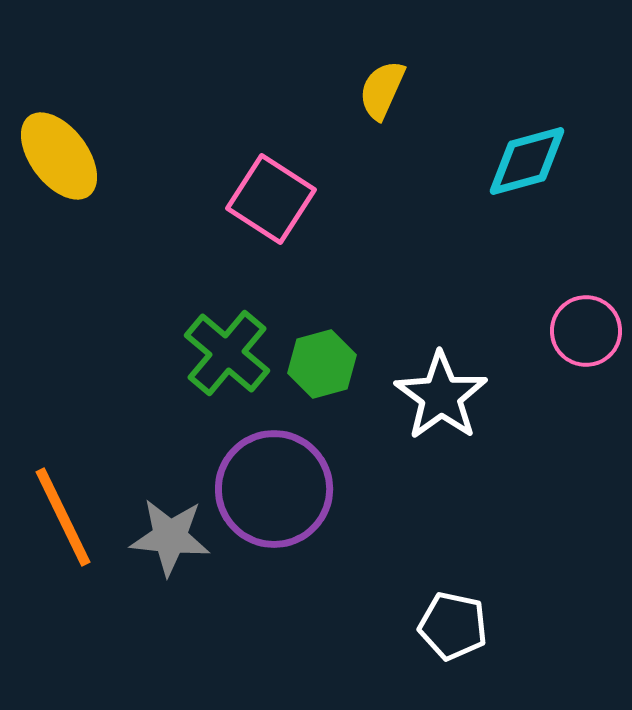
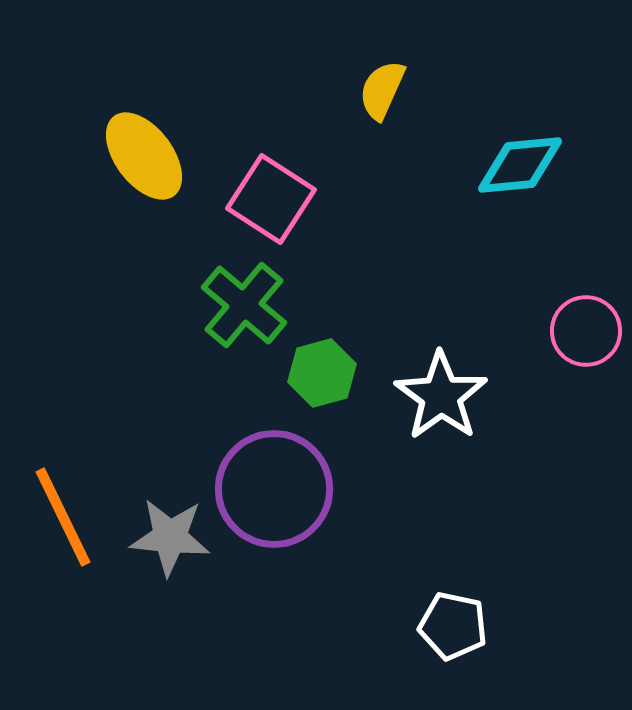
yellow ellipse: moved 85 px right
cyan diamond: moved 7 px left, 4 px down; rotated 10 degrees clockwise
green cross: moved 17 px right, 48 px up
green hexagon: moved 9 px down
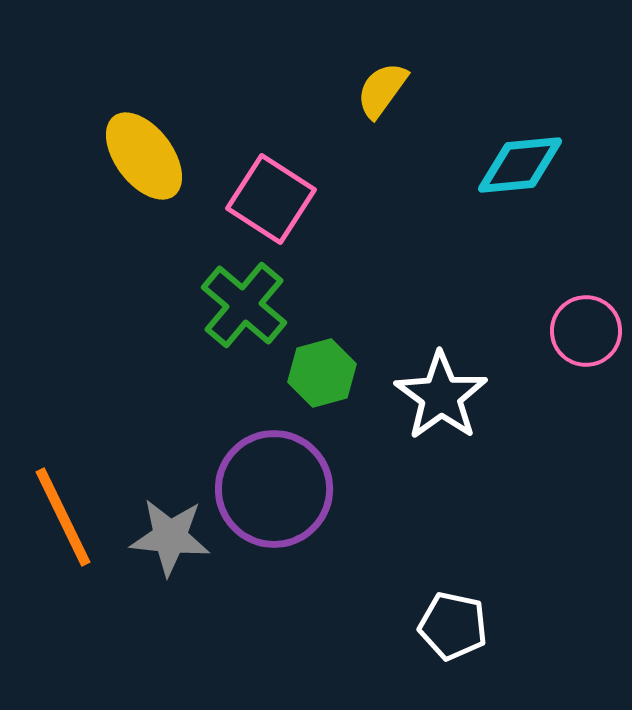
yellow semicircle: rotated 12 degrees clockwise
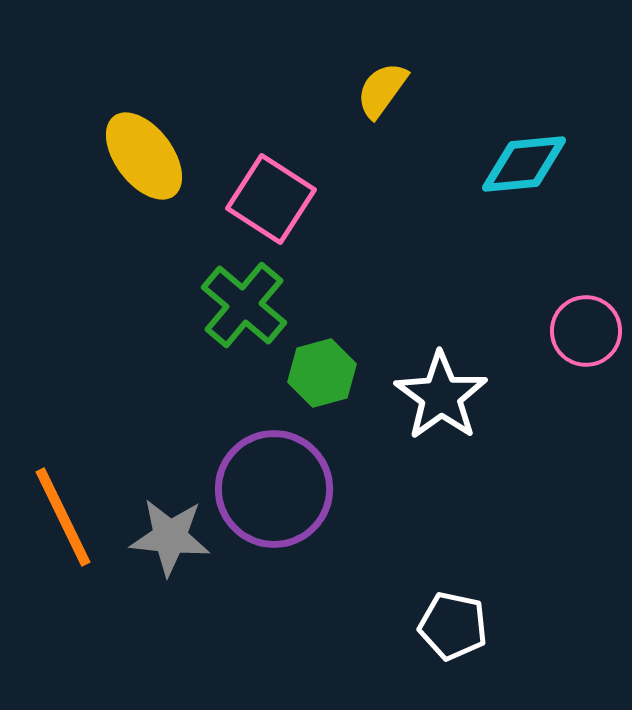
cyan diamond: moved 4 px right, 1 px up
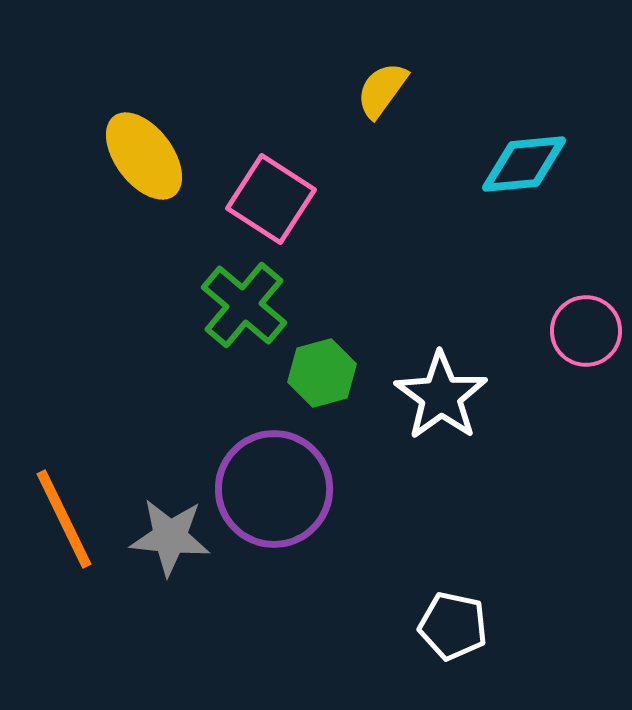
orange line: moved 1 px right, 2 px down
